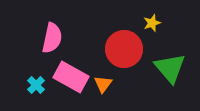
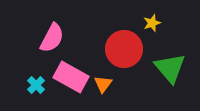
pink semicircle: rotated 16 degrees clockwise
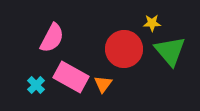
yellow star: rotated 18 degrees clockwise
green triangle: moved 17 px up
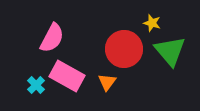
yellow star: rotated 18 degrees clockwise
pink rectangle: moved 4 px left, 1 px up
orange triangle: moved 4 px right, 2 px up
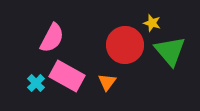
red circle: moved 1 px right, 4 px up
cyan cross: moved 2 px up
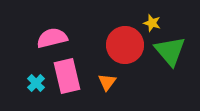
pink semicircle: rotated 132 degrees counterclockwise
pink rectangle: rotated 48 degrees clockwise
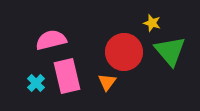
pink semicircle: moved 1 px left, 2 px down
red circle: moved 1 px left, 7 px down
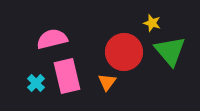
pink semicircle: moved 1 px right, 1 px up
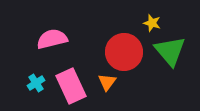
pink rectangle: moved 4 px right, 10 px down; rotated 12 degrees counterclockwise
cyan cross: rotated 12 degrees clockwise
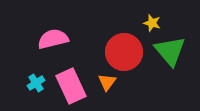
pink semicircle: moved 1 px right
